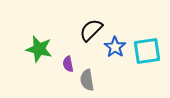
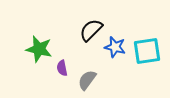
blue star: rotated 20 degrees counterclockwise
purple semicircle: moved 6 px left, 4 px down
gray semicircle: rotated 45 degrees clockwise
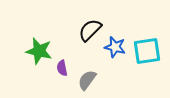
black semicircle: moved 1 px left
green star: moved 2 px down
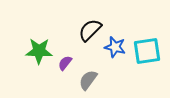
green star: rotated 12 degrees counterclockwise
purple semicircle: moved 3 px right, 5 px up; rotated 49 degrees clockwise
gray semicircle: moved 1 px right
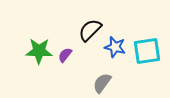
purple semicircle: moved 8 px up
gray semicircle: moved 14 px right, 3 px down
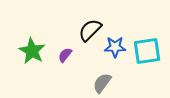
blue star: rotated 15 degrees counterclockwise
green star: moved 7 px left; rotated 28 degrees clockwise
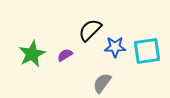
green star: moved 3 px down; rotated 16 degrees clockwise
purple semicircle: rotated 21 degrees clockwise
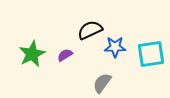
black semicircle: rotated 20 degrees clockwise
cyan square: moved 4 px right, 3 px down
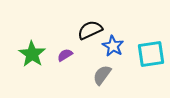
blue star: moved 2 px left, 1 px up; rotated 30 degrees clockwise
green star: rotated 12 degrees counterclockwise
gray semicircle: moved 8 px up
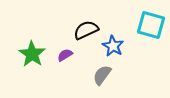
black semicircle: moved 4 px left
cyan square: moved 29 px up; rotated 24 degrees clockwise
